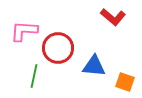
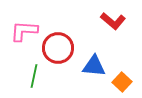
red L-shape: moved 4 px down
orange square: moved 3 px left; rotated 24 degrees clockwise
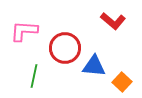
red circle: moved 7 px right
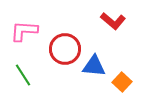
red circle: moved 1 px down
green line: moved 11 px left, 1 px up; rotated 45 degrees counterclockwise
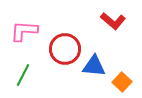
green line: rotated 60 degrees clockwise
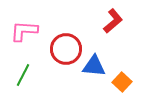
red L-shape: rotated 80 degrees counterclockwise
red circle: moved 1 px right
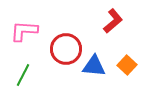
orange square: moved 5 px right, 17 px up
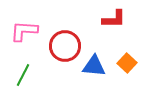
red L-shape: moved 1 px right, 2 px up; rotated 40 degrees clockwise
red circle: moved 1 px left, 3 px up
orange square: moved 2 px up
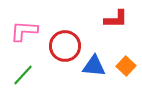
red L-shape: moved 2 px right
orange square: moved 1 px left, 3 px down
green line: rotated 15 degrees clockwise
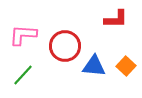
pink L-shape: moved 1 px left, 4 px down
